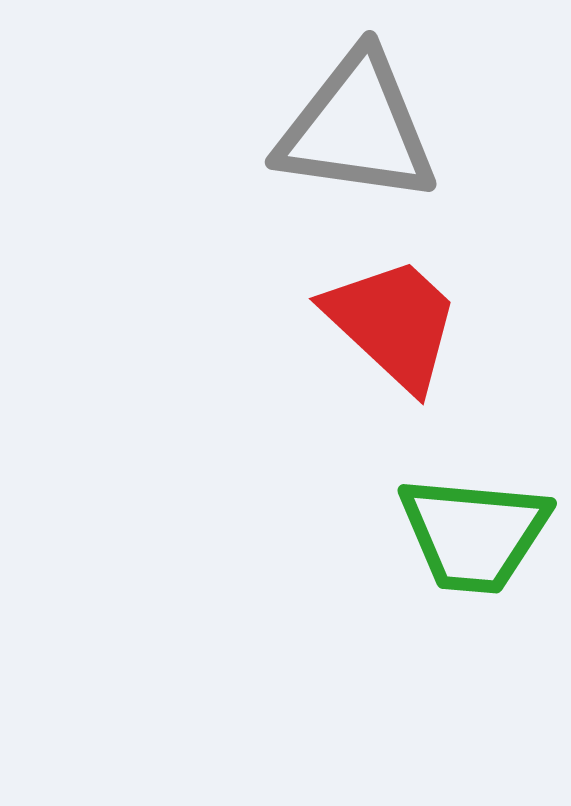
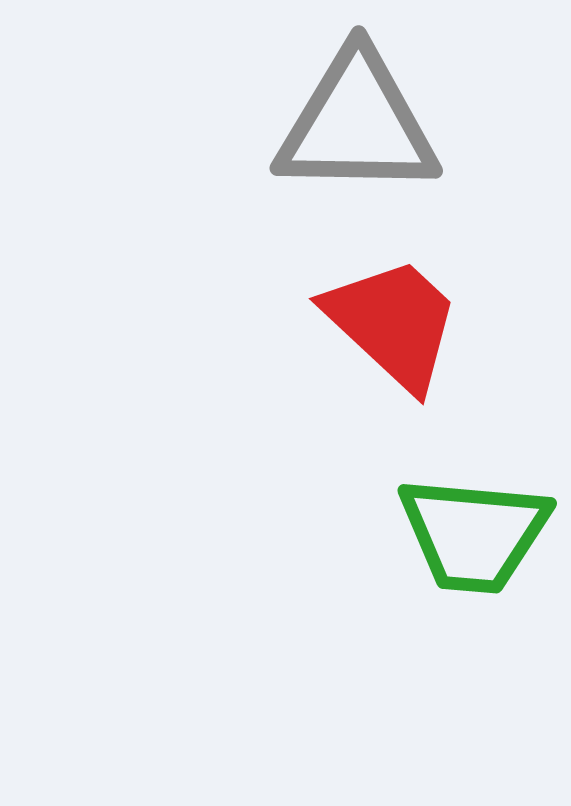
gray triangle: moved 4 px up; rotated 7 degrees counterclockwise
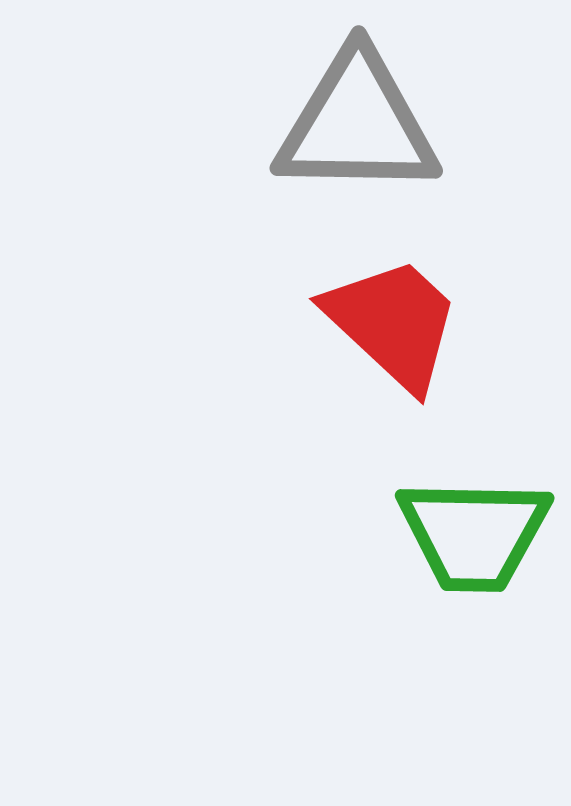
green trapezoid: rotated 4 degrees counterclockwise
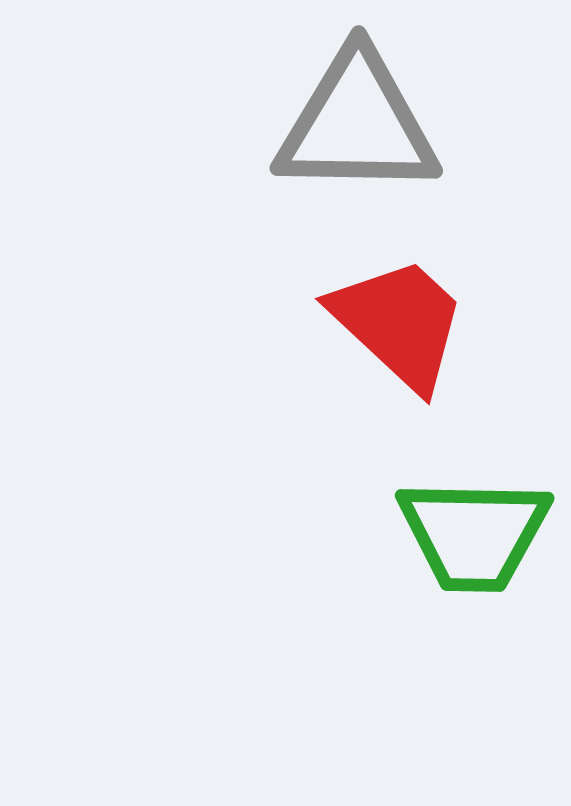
red trapezoid: moved 6 px right
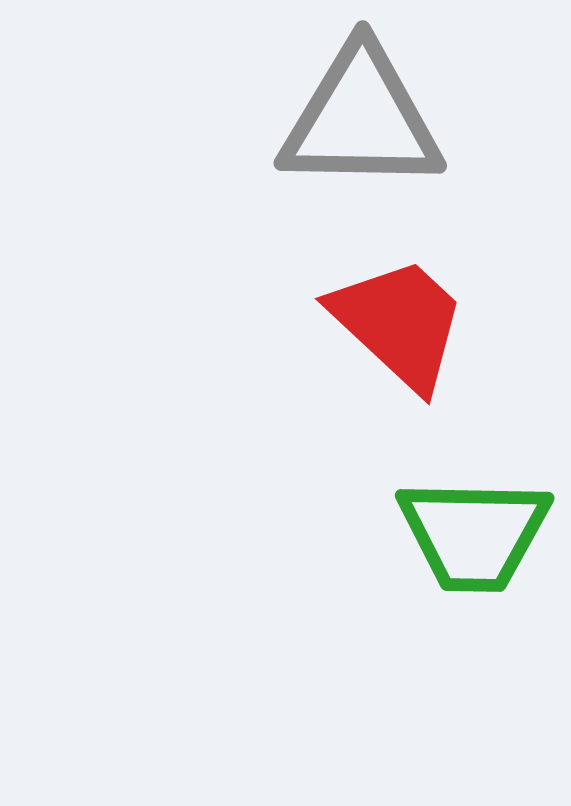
gray triangle: moved 4 px right, 5 px up
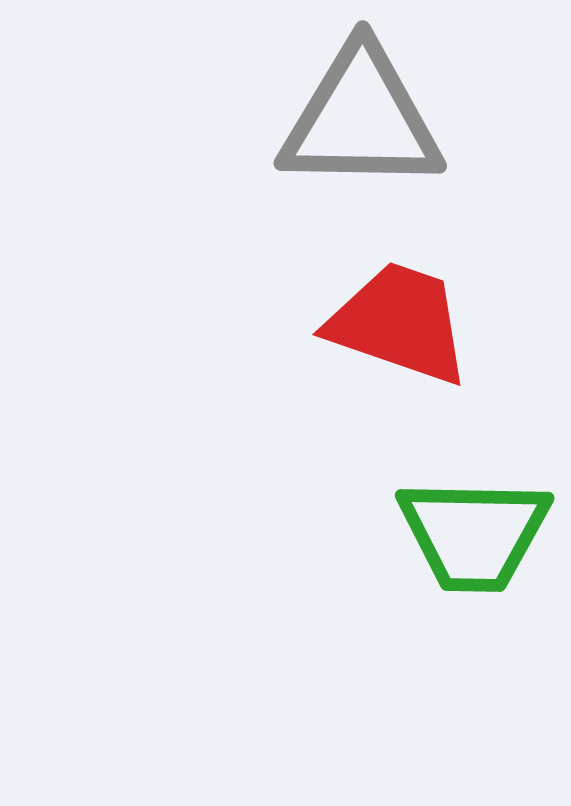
red trapezoid: rotated 24 degrees counterclockwise
